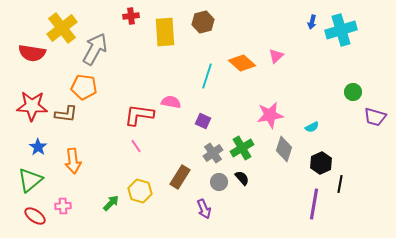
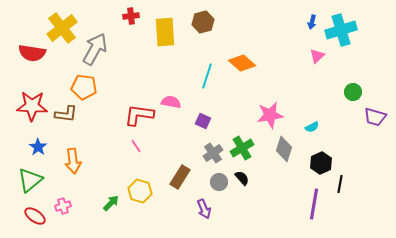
pink triangle: moved 41 px right
pink cross: rotated 14 degrees counterclockwise
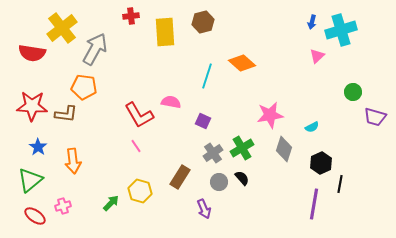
red L-shape: rotated 128 degrees counterclockwise
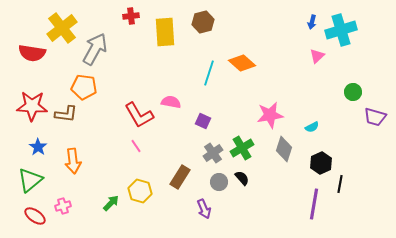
cyan line: moved 2 px right, 3 px up
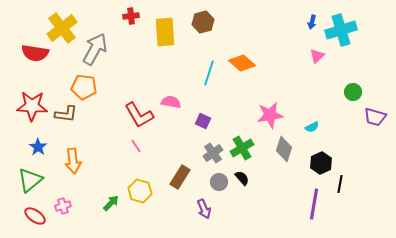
red semicircle: moved 3 px right
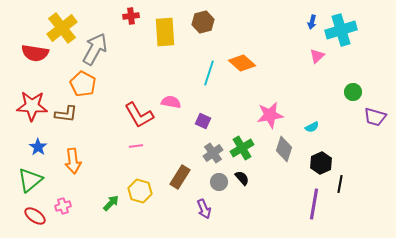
orange pentagon: moved 1 px left, 3 px up; rotated 20 degrees clockwise
pink line: rotated 64 degrees counterclockwise
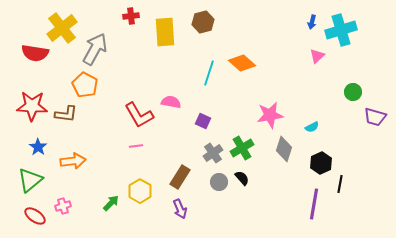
orange pentagon: moved 2 px right, 1 px down
orange arrow: rotated 90 degrees counterclockwise
yellow hexagon: rotated 15 degrees clockwise
purple arrow: moved 24 px left
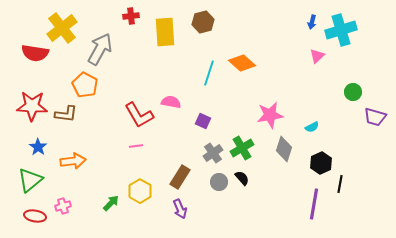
gray arrow: moved 5 px right
red ellipse: rotated 25 degrees counterclockwise
